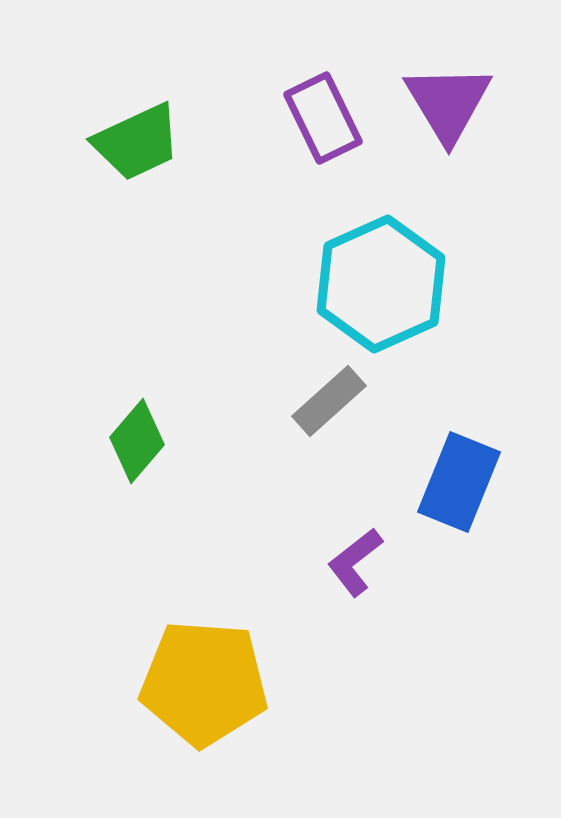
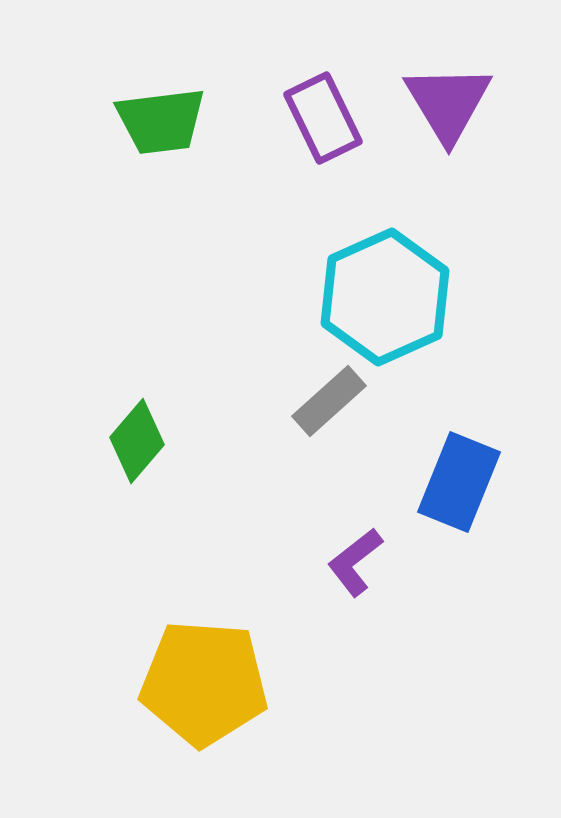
green trapezoid: moved 24 px right, 21 px up; rotated 18 degrees clockwise
cyan hexagon: moved 4 px right, 13 px down
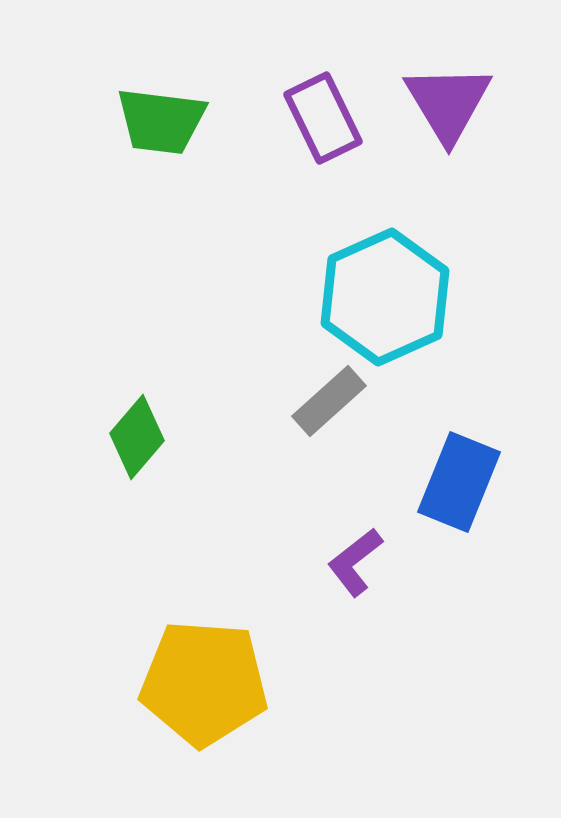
green trapezoid: rotated 14 degrees clockwise
green diamond: moved 4 px up
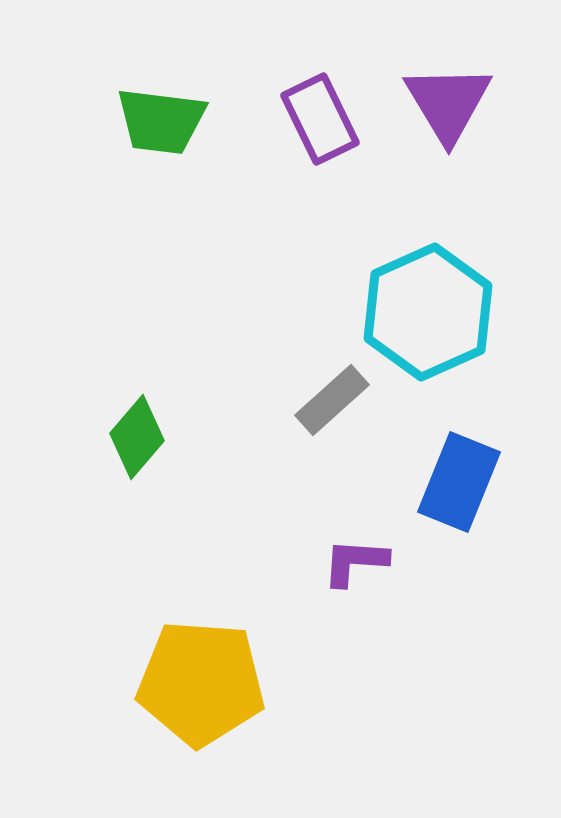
purple rectangle: moved 3 px left, 1 px down
cyan hexagon: moved 43 px right, 15 px down
gray rectangle: moved 3 px right, 1 px up
purple L-shape: rotated 42 degrees clockwise
yellow pentagon: moved 3 px left
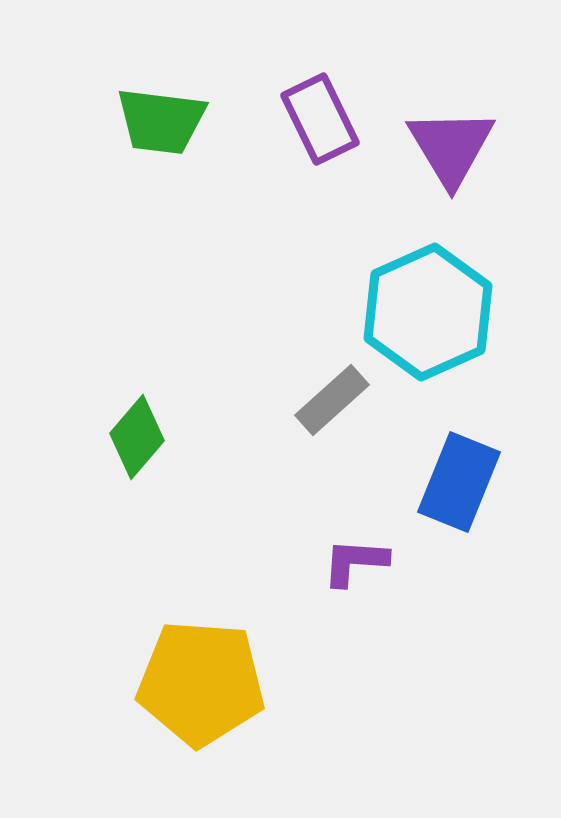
purple triangle: moved 3 px right, 44 px down
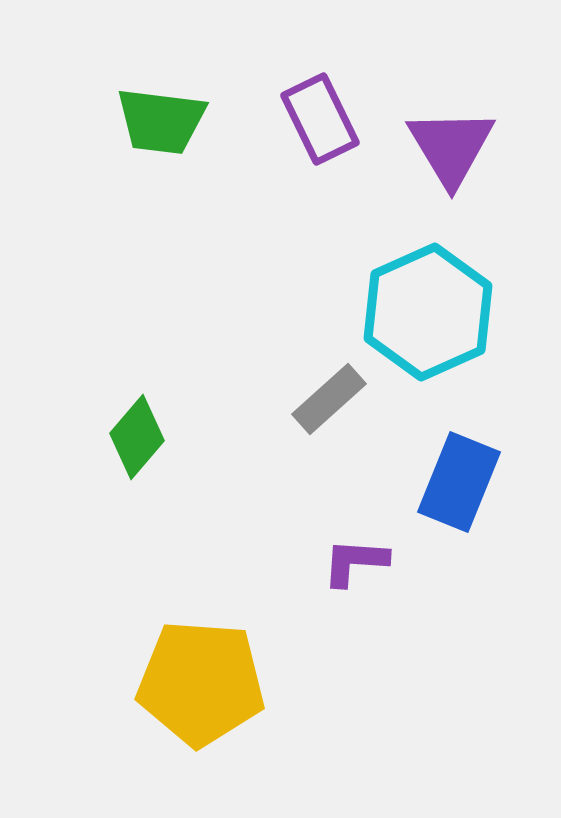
gray rectangle: moved 3 px left, 1 px up
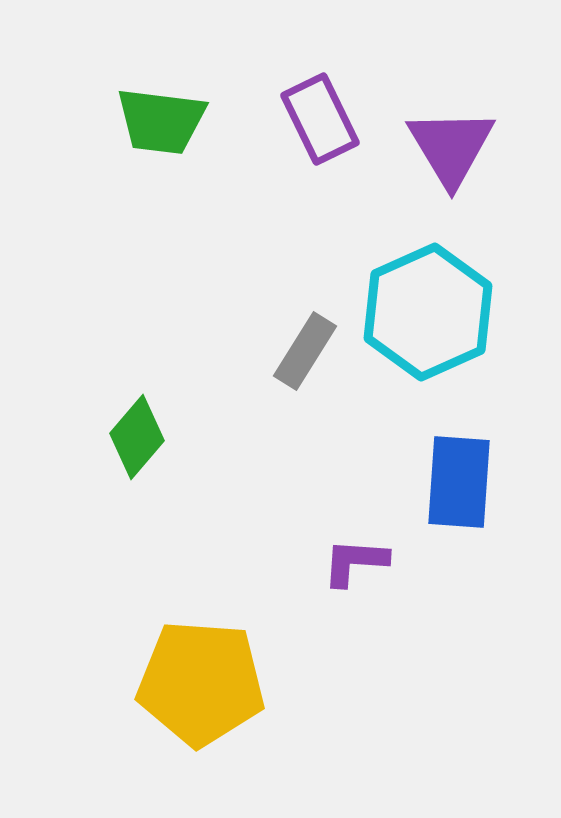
gray rectangle: moved 24 px left, 48 px up; rotated 16 degrees counterclockwise
blue rectangle: rotated 18 degrees counterclockwise
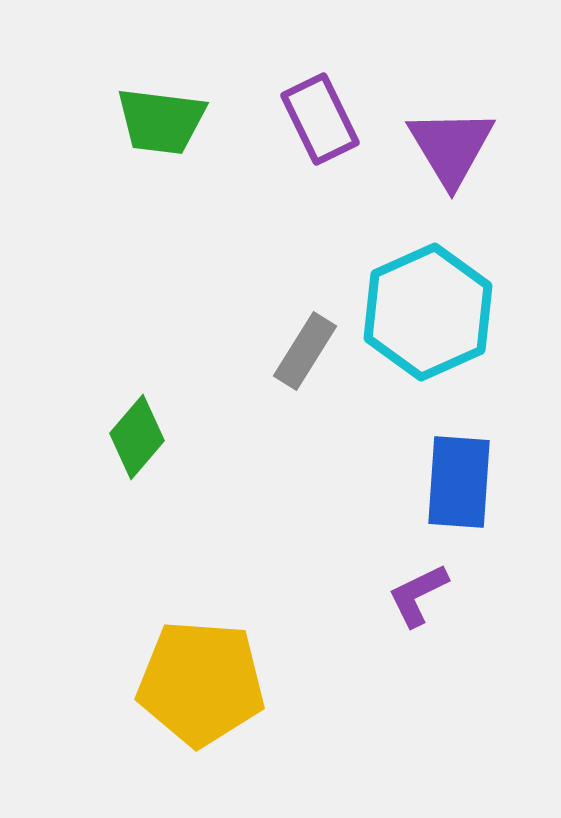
purple L-shape: moved 63 px right, 33 px down; rotated 30 degrees counterclockwise
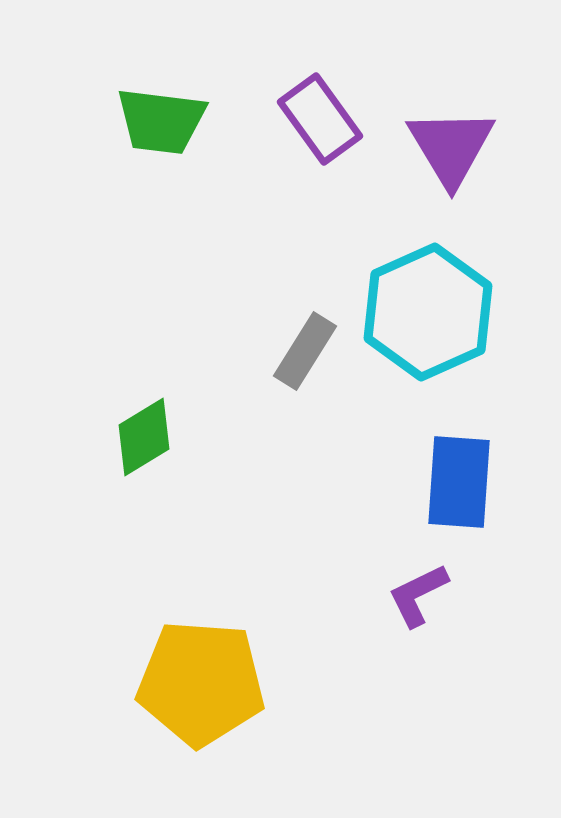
purple rectangle: rotated 10 degrees counterclockwise
green diamond: moved 7 px right; rotated 18 degrees clockwise
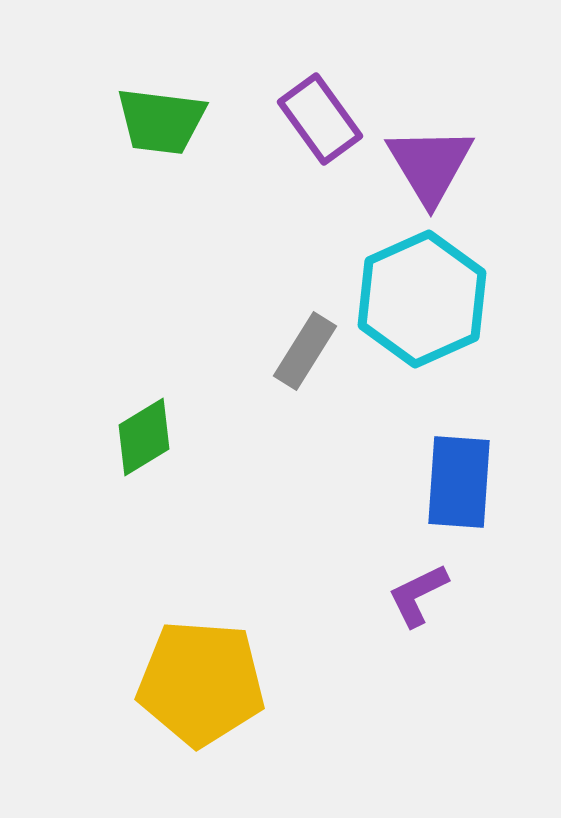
purple triangle: moved 21 px left, 18 px down
cyan hexagon: moved 6 px left, 13 px up
